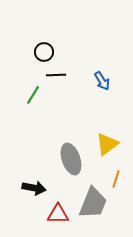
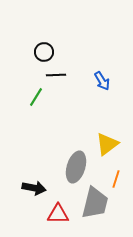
green line: moved 3 px right, 2 px down
gray ellipse: moved 5 px right, 8 px down; rotated 36 degrees clockwise
gray trapezoid: moved 2 px right; rotated 8 degrees counterclockwise
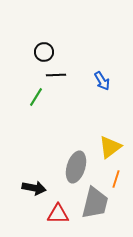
yellow triangle: moved 3 px right, 3 px down
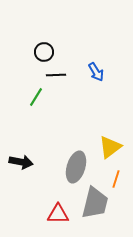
blue arrow: moved 6 px left, 9 px up
black arrow: moved 13 px left, 26 px up
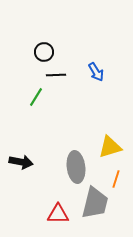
yellow triangle: rotated 20 degrees clockwise
gray ellipse: rotated 24 degrees counterclockwise
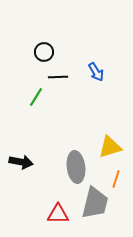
black line: moved 2 px right, 2 px down
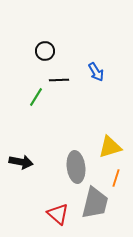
black circle: moved 1 px right, 1 px up
black line: moved 1 px right, 3 px down
orange line: moved 1 px up
red triangle: rotated 40 degrees clockwise
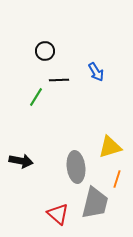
black arrow: moved 1 px up
orange line: moved 1 px right, 1 px down
